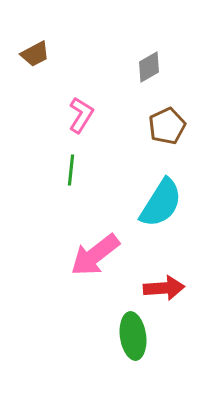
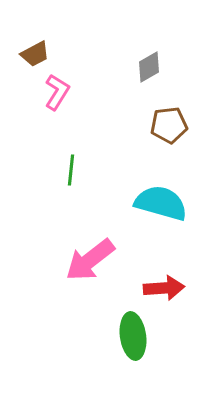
pink L-shape: moved 24 px left, 23 px up
brown pentagon: moved 2 px right, 1 px up; rotated 18 degrees clockwise
cyan semicircle: rotated 106 degrees counterclockwise
pink arrow: moved 5 px left, 5 px down
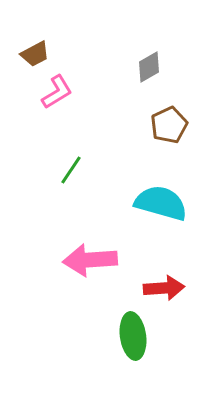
pink L-shape: rotated 27 degrees clockwise
brown pentagon: rotated 18 degrees counterclockwise
green line: rotated 28 degrees clockwise
pink arrow: rotated 34 degrees clockwise
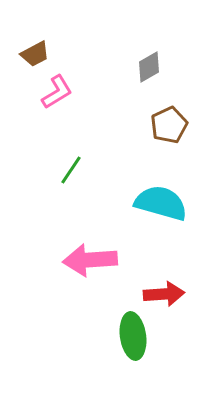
red arrow: moved 6 px down
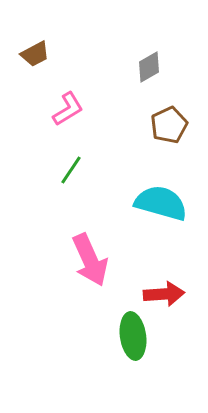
pink L-shape: moved 11 px right, 17 px down
pink arrow: rotated 110 degrees counterclockwise
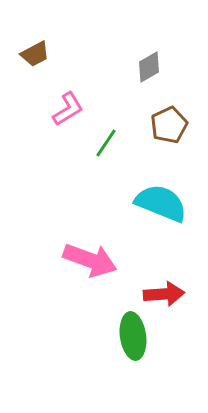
green line: moved 35 px right, 27 px up
cyan semicircle: rotated 6 degrees clockwise
pink arrow: rotated 46 degrees counterclockwise
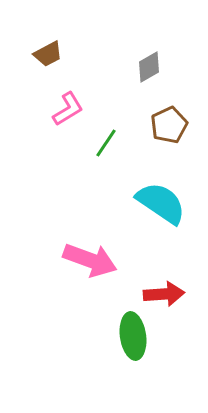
brown trapezoid: moved 13 px right
cyan semicircle: rotated 12 degrees clockwise
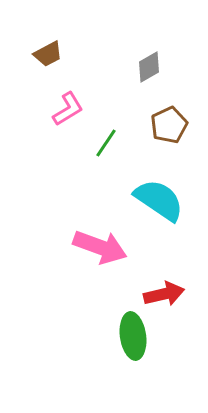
cyan semicircle: moved 2 px left, 3 px up
pink arrow: moved 10 px right, 13 px up
red arrow: rotated 9 degrees counterclockwise
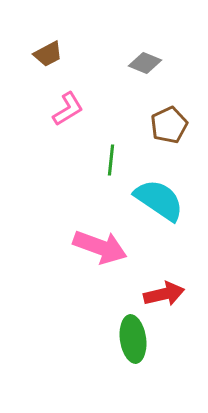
gray diamond: moved 4 px left, 4 px up; rotated 52 degrees clockwise
green line: moved 5 px right, 17 px down; rotated 28 degrees counterclockwise
green ellipse: moved 3 px down
